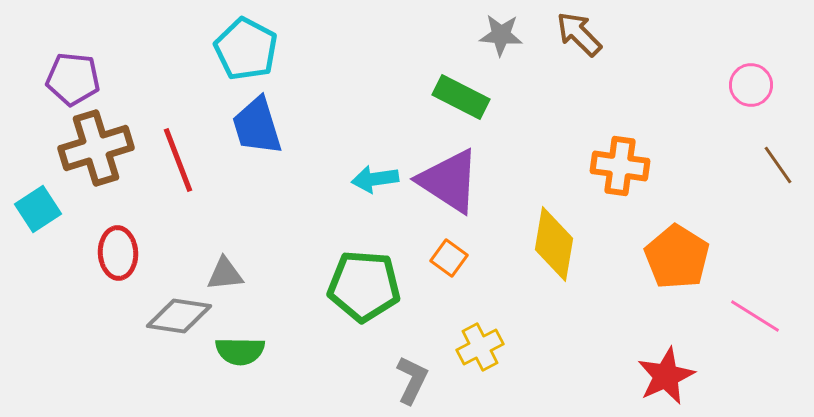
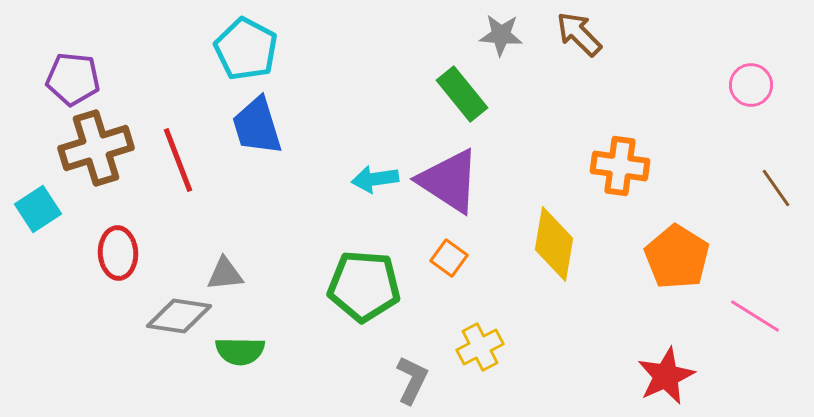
green rectangle: moved 1 px right, 3 px up; rotated 24 degrees clockwise
brown line: moved 2 px left, 23 px down
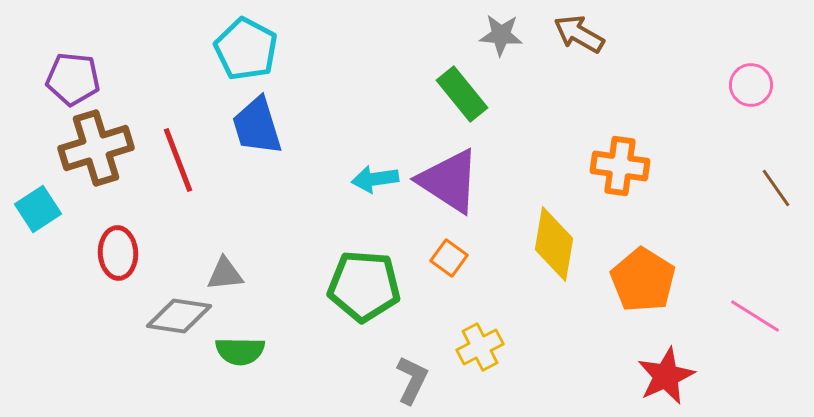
brown arrow: rotated 15 degrees counterclockwise
orange pentagon: moved 34 px left, 23 px down
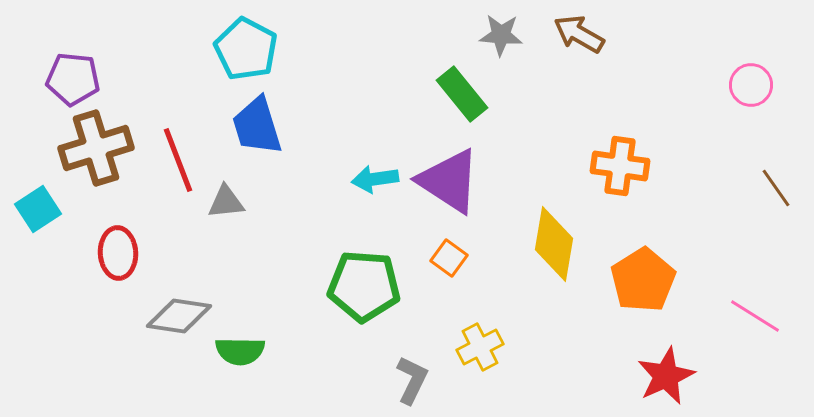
gray triangle: moved 1 px right, 72 px up
orange pentagon: rotated 8 degrees clockwise
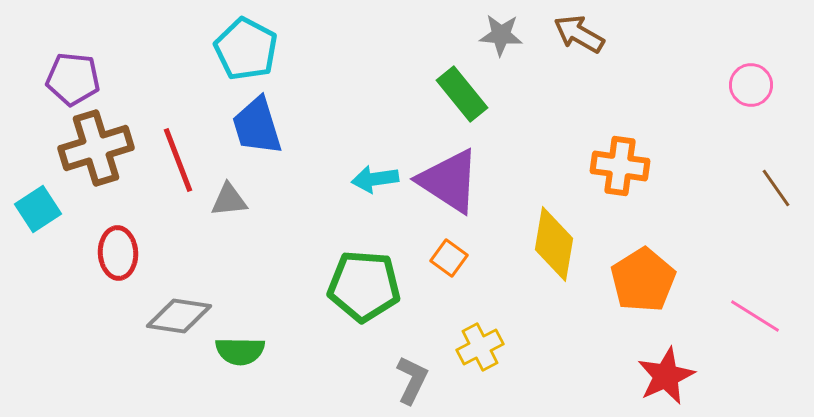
gray triangle: moved 3 px right, 2 px up
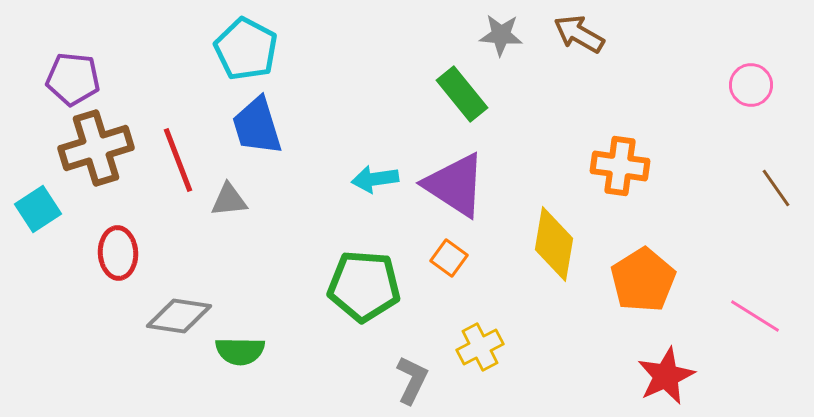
purple triangle: moved 6 px right, 4 px down
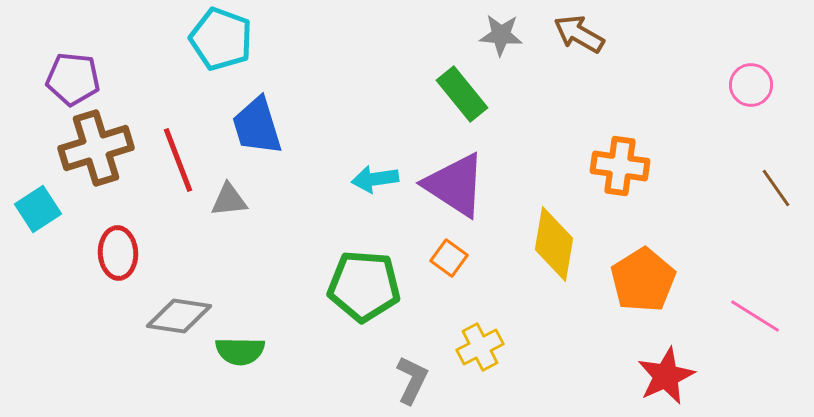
cyan pentagon: moved 25 px left, 10 px up; rotated 8 degrees counterclockwise
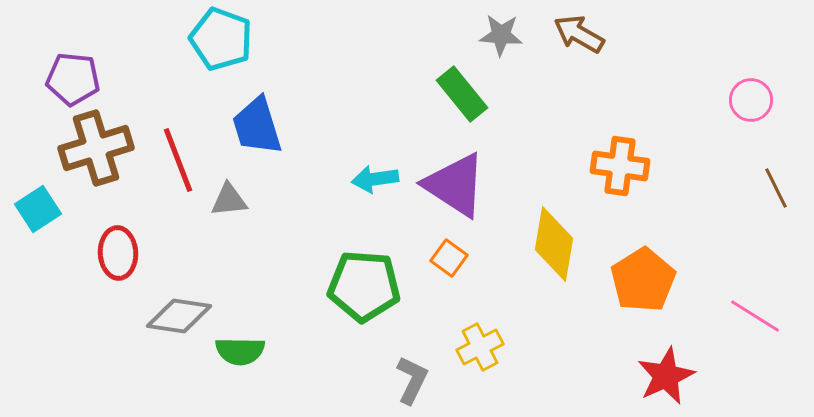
pink circle: moved 15 px down
brown line: rotated 9 degrees clockwise
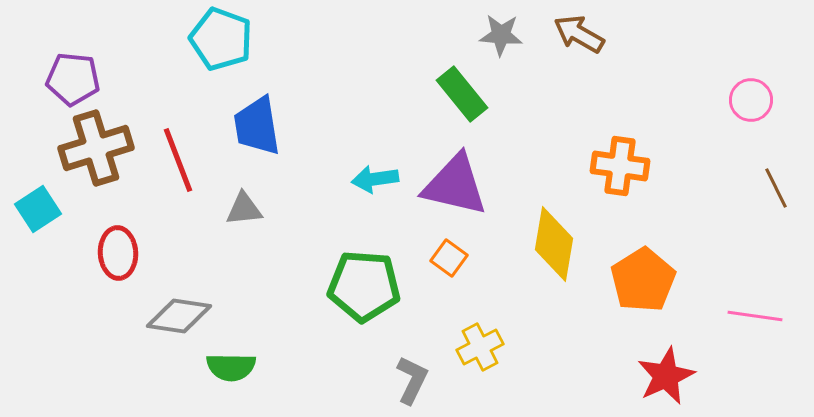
blue trapezoid: rotated 8 degrees clockwise
purple triangle: rotated 20 degrees counterclockwise
gray triangle: moved 15 px right, 9 px down
pink line: rotated 24 degrees counterclockwise
green semicircle: moved 9 px left, 16 px down
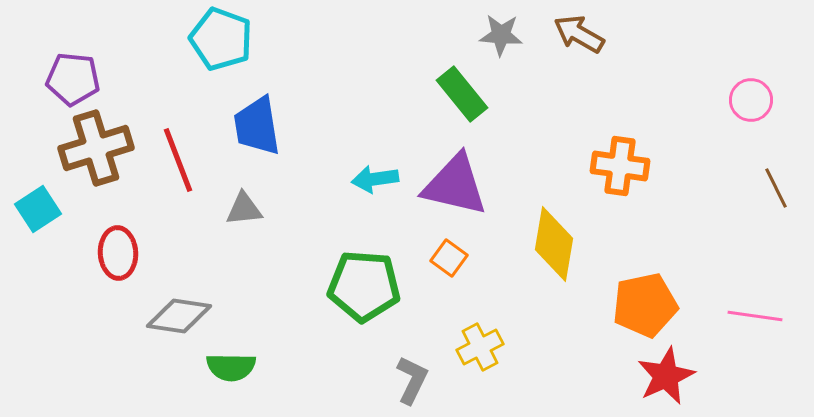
orange pentagon: moved 2 px right, 25 px down; rotated 20 degrees clockwise
